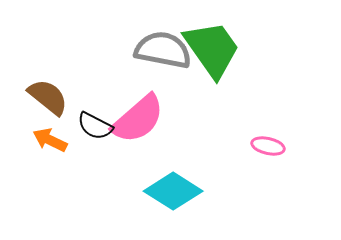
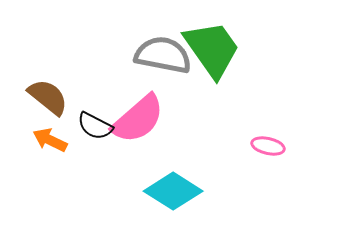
gray semicircle: moved 5 px down
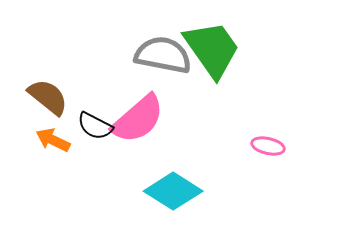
orange arrow: moved 3 px right
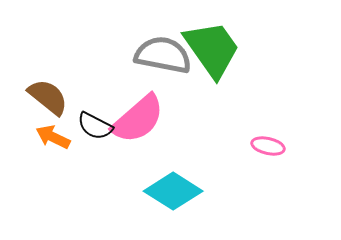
orange arrow: moved 3 px up
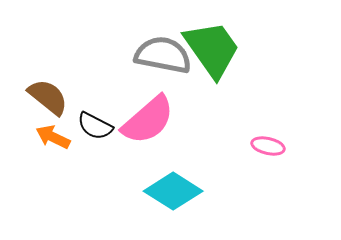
pink semicircle: moved 10 px right, 1 px down
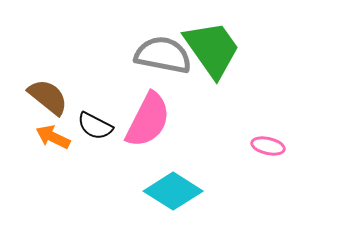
pink semicircle: rotated 22 degrees counterclockwise
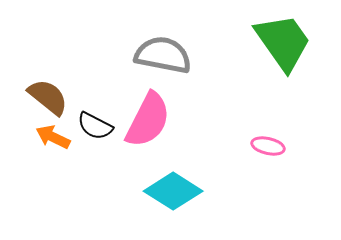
green trapezoid: moved 71 px right, 7 px up
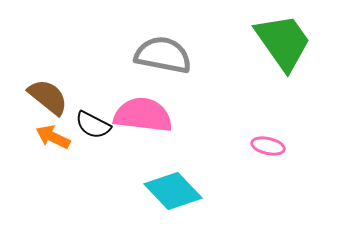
pink semicircle: moved 5 px left, 5 px up; rotated 110 degrees counterclockwise
black semicircle: moved 2 px left, 1 px up
cyan diamond: rotated 14 degrees clockwise
